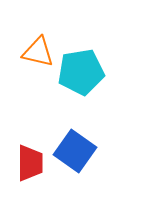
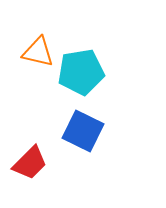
blue square: moved 8 px right, 20 px up; rotated 9 degrees counterclockwise
red trapezoid: rotated 45 degrees clockwise
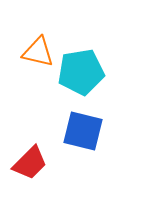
blue square: rotated 12 degrees counterclockwise
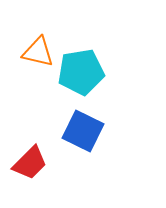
blue square: rotated 12 degrees clockwise
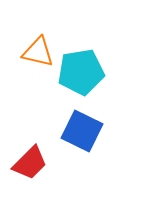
blue square: moved 1 px left
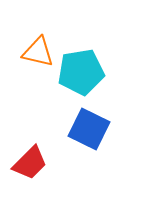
blue square: moved 7 px right, 2 px up
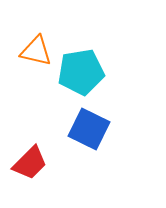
orange triangle: moved 2 px left, 1 px up
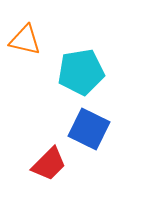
orange triangle: moved 11 px left, 11 px up
red trapezoid: moved 19 px right, 1 px down
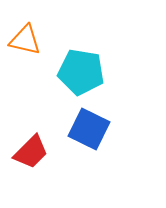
cyan pentagon: rotated 18 degrees clockwise
red trapezoid: moved 18 px left, 12 px up
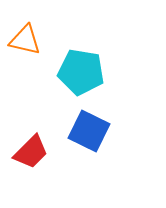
blue square: moved 2 px down
